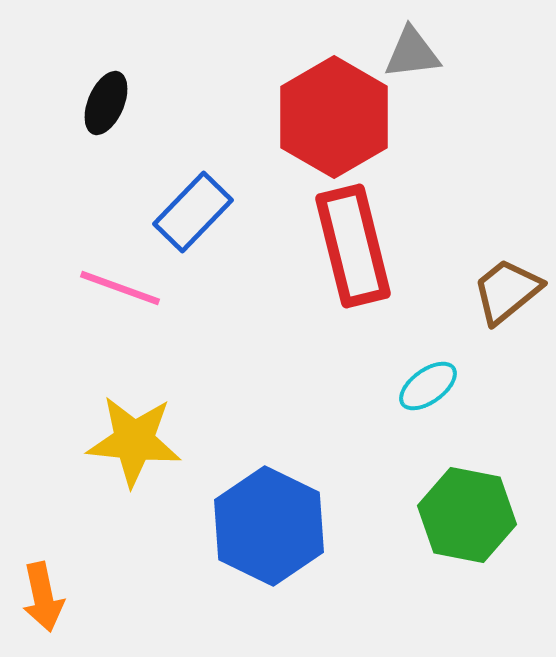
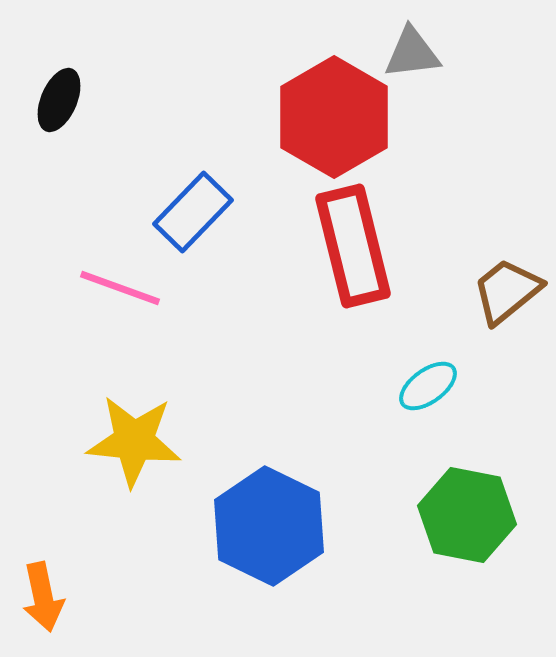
black ellipse: moved 47 px left, 3 px up
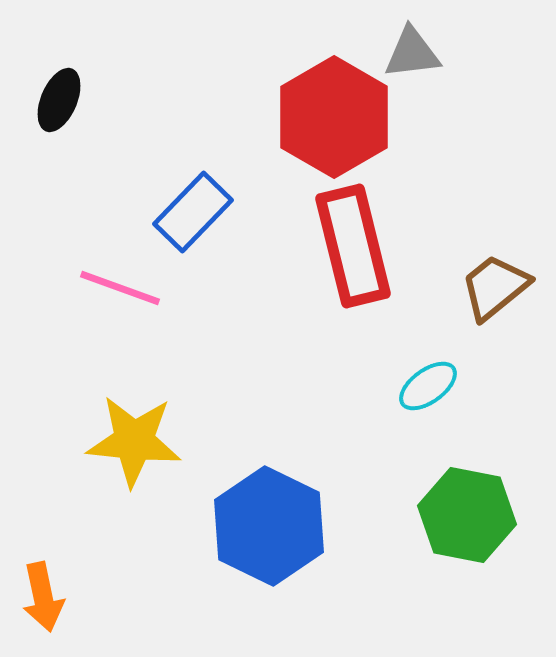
brown trapezoid: moved 12 px left, 4 px up
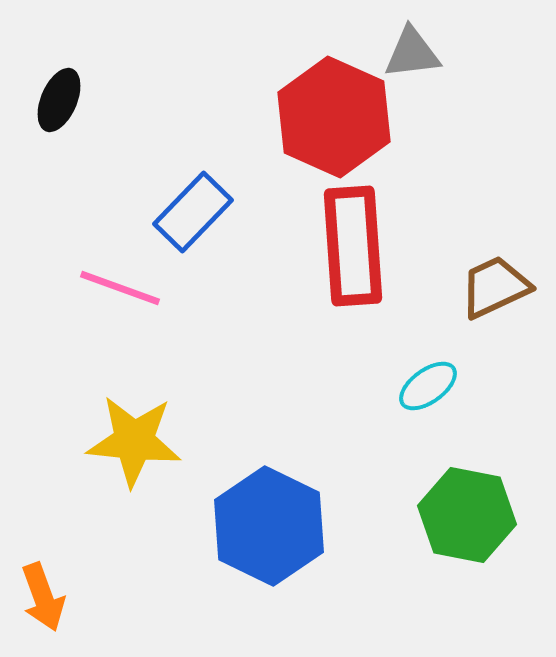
red hexagon: rotated 6 degrees counterclockwise
red rectangle: rotated 10 degrees clockwise
brown trapezoid: rotated 14 degrees clockwise
orange arrow: rotated 8 degrees counterclockwise
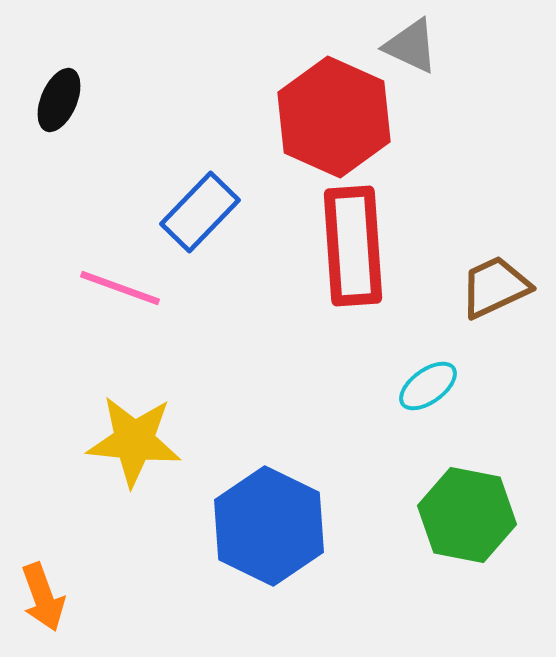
gray triangle: moved 1 px left, 7 px up; rotated 32 degrees clockwise
blue rectangle: moved 7 px right
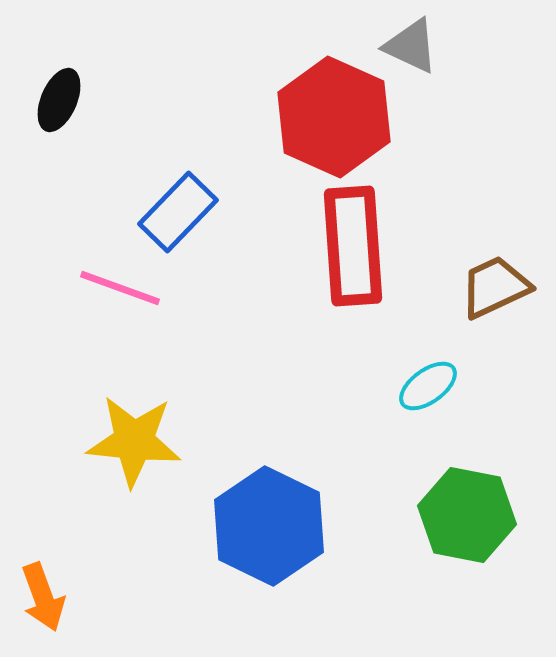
blue rectangle: moved 22 px left
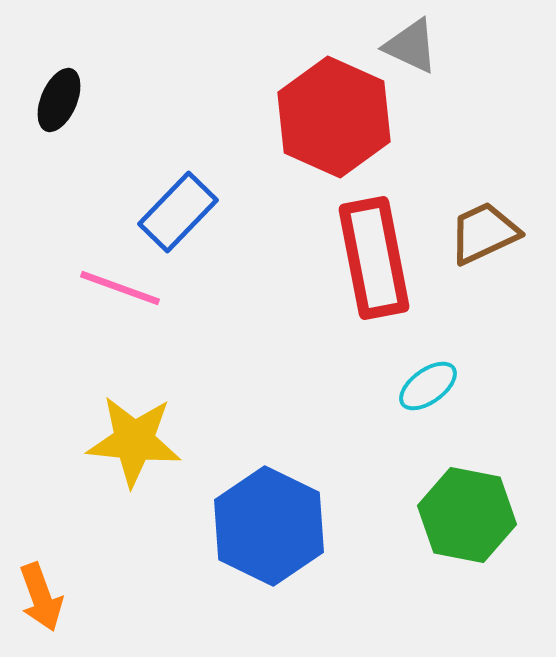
red rectangle: moved 21 px right, 12 px down; rotated 7 degrees counterclockwise
brown trapezoid: moved 11 px left, 54 px up
orange arrow: moved 2 px left
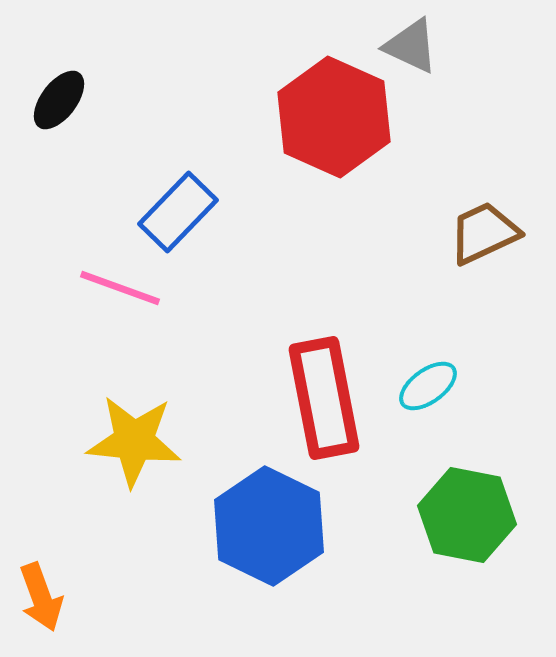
black ellipse: rotated 14 degrees clockwise
red rectangle: moved 50 px left, 140 px down
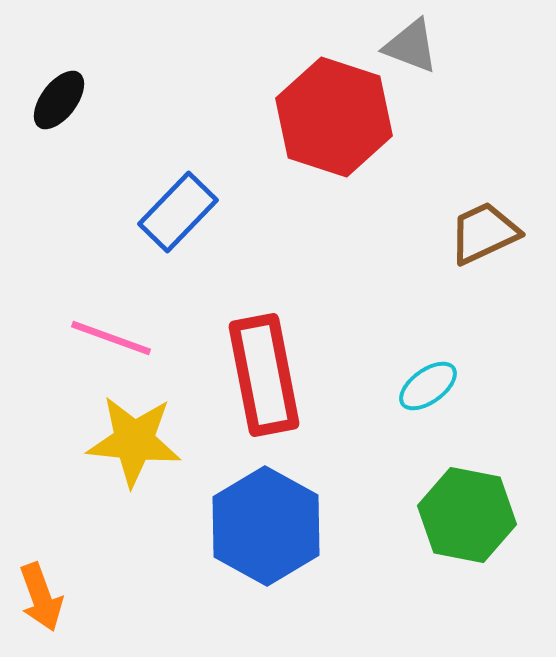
gray triangle: rotated 4 degrees counterclockwise
red hexagon: rotated 6 degrees counterclockwise
pink line: moved 9 px left, 50 px down
red rectangle: moved 60 px left, 23 px up
blue hexagon: moved 3 px left; rotated 3 degrees clockwise
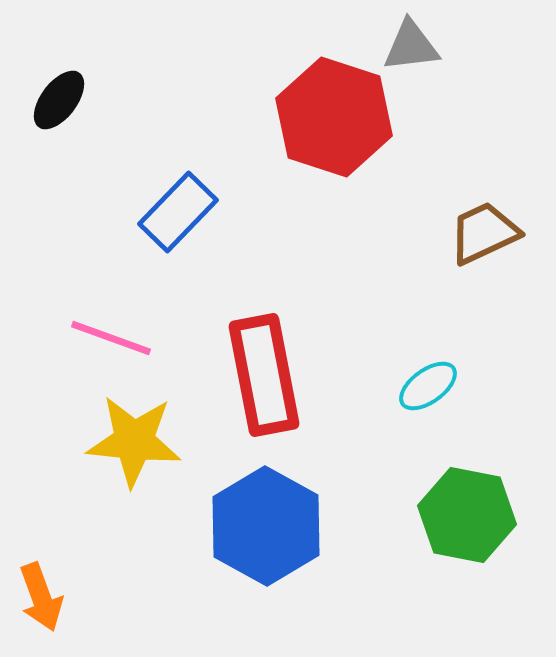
gray triangle: rotated 28 degrees counterclockwise
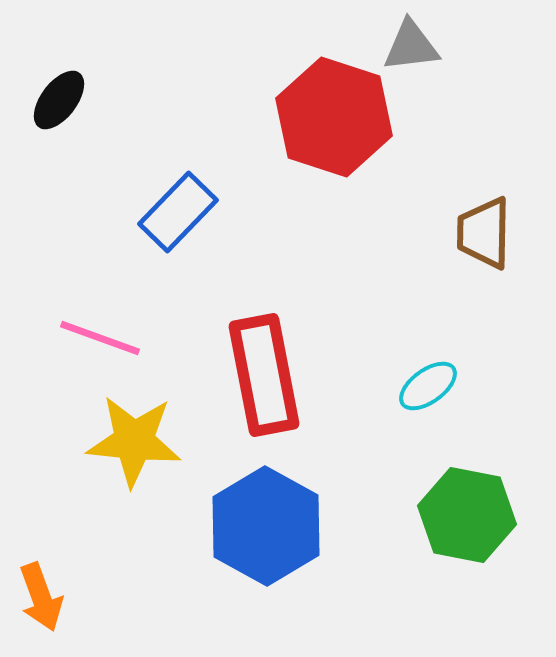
brown trapezoid: rotated 64 degrees counterclockwise
pink line: moved 11 px left
